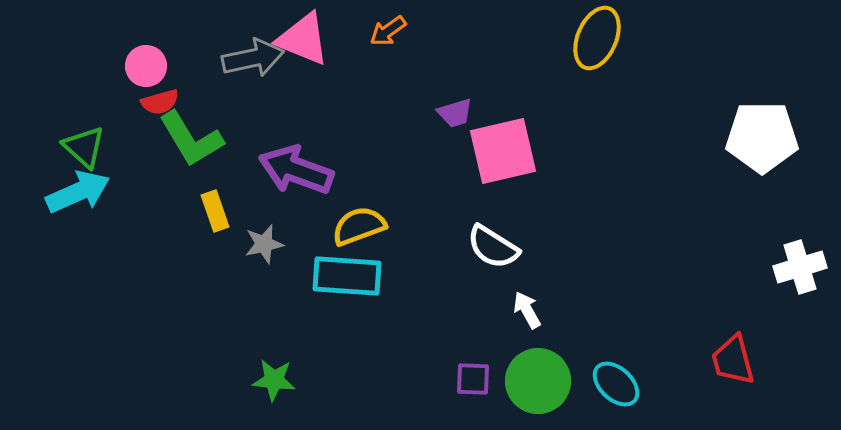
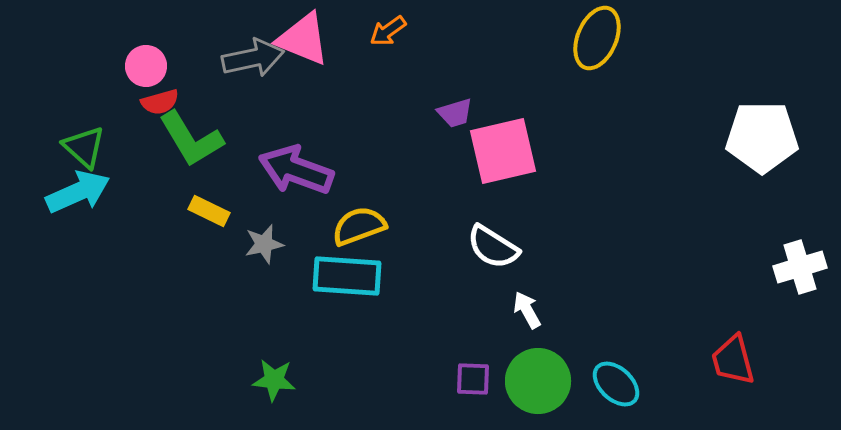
yellow rectangle: moved 6 px left; rotated 45 degrees counterclockwise
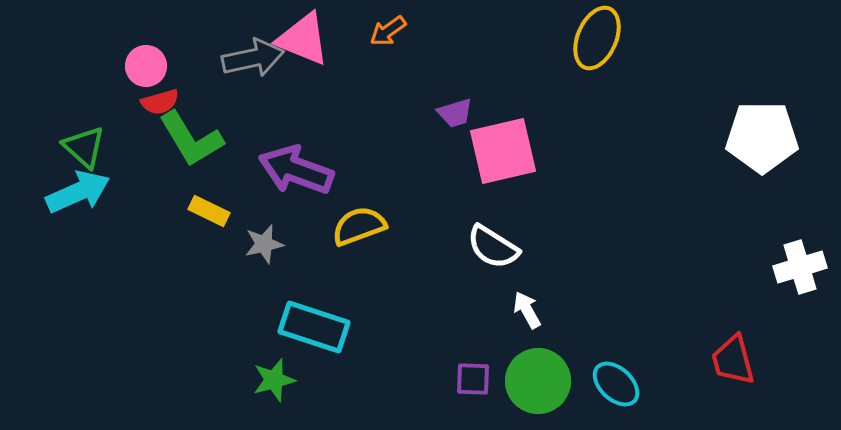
cyan rectangle: moved 33 px left, 51 px down; rotated 14 degrees clockwise
green star: rotated 21 degrees counterclockwise
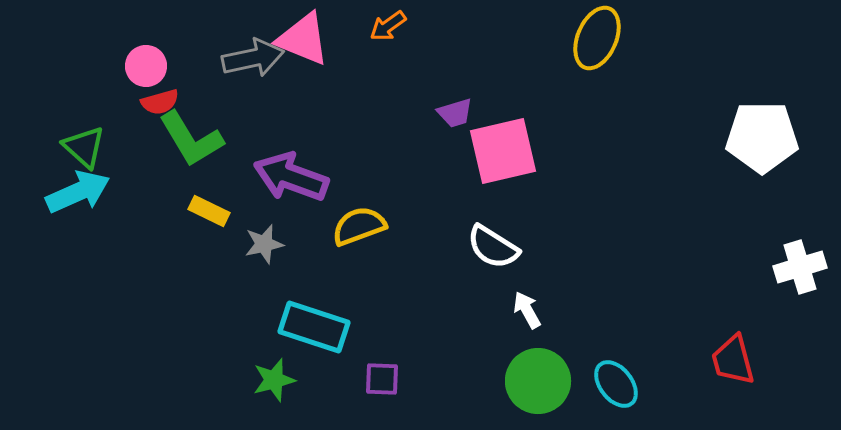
orange arrow: moved 5 px up
purple arrow: moved 5 px left, 7 px down
purple square: moved 91 px left
cyan ellipse: rotated 9 degrees clockwise
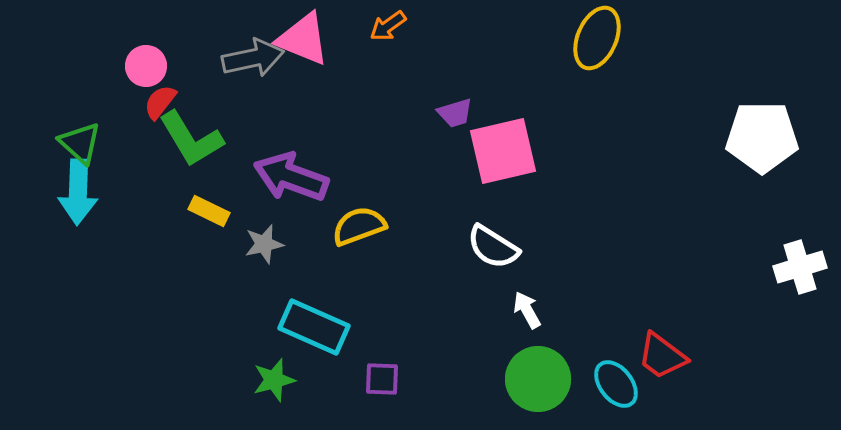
red semicircle: rotated 144 degrees clockwise
green triangle: moved 4 px left, 4 px up
cyan arrow: rotated 116 degrees clockwise
cyan rectangle: rotated 6 degrees clockwise
red trapezoid: moved 71 px left, 4 px up; rotated 38 degrees counterclockwise
green circle: moved 2 px up
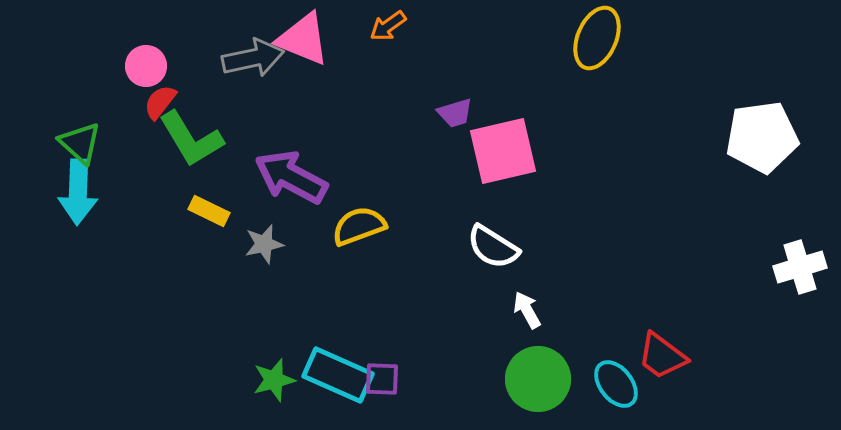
white pentagon: rotated 8 degrees counterclockwise
purple arrow: rotated 8 degrees clockwise
cyan rectangle: moved 24 px right, 48 px down
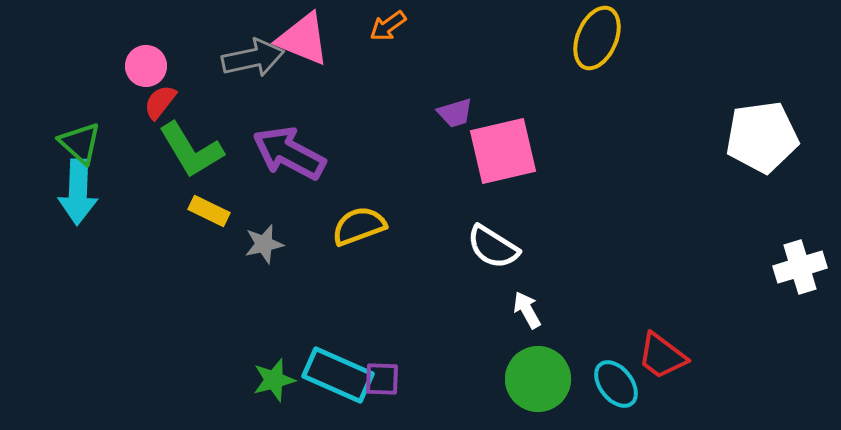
green L-shape: moved 11 px down
purple arrow: moved 2 px left, 24 px up
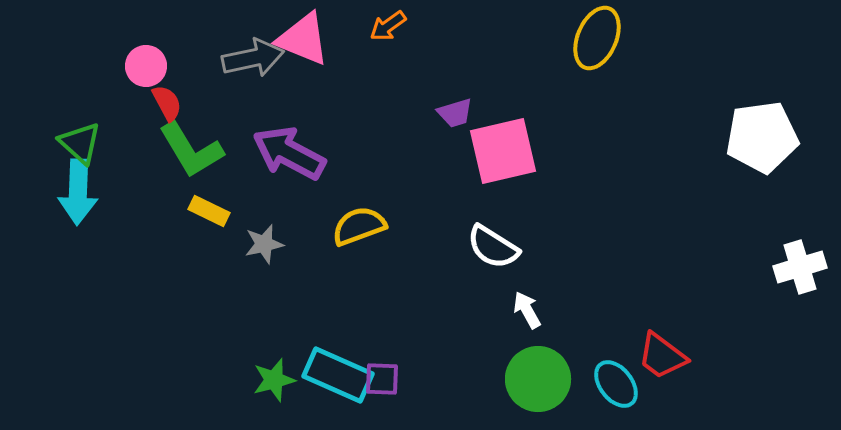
red semicircle: moved 7 px right, 1 px down; rotated 114 degrees clockwise
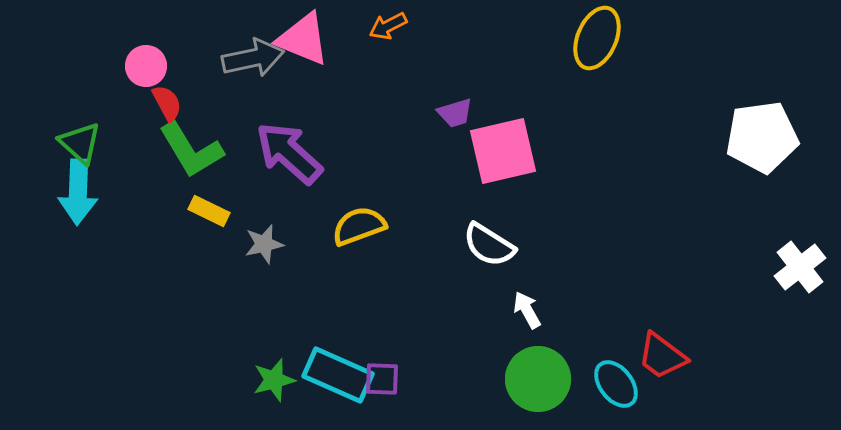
orange arrow: rotated 9 degrees clockwise
purple arrow: rotated 14 degrees clockwise
white semicircle: moved 4 px left, 2 px up
white cross: rotated 21 degrees counterclockwise
